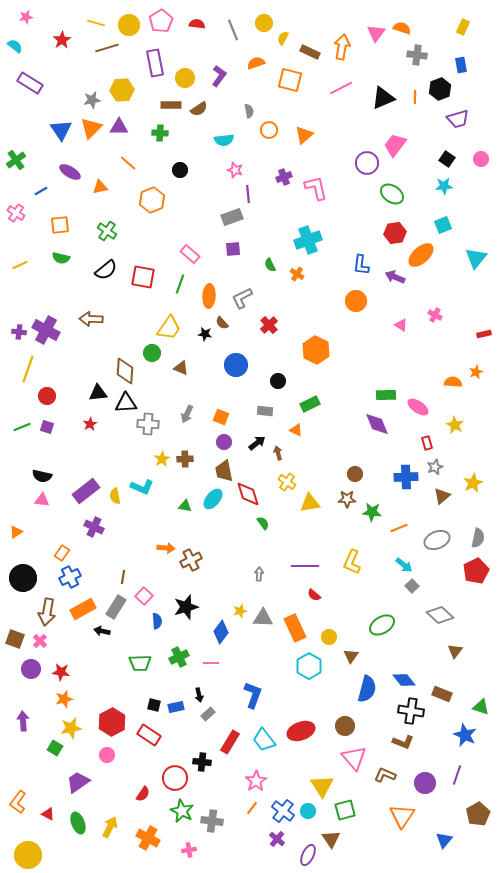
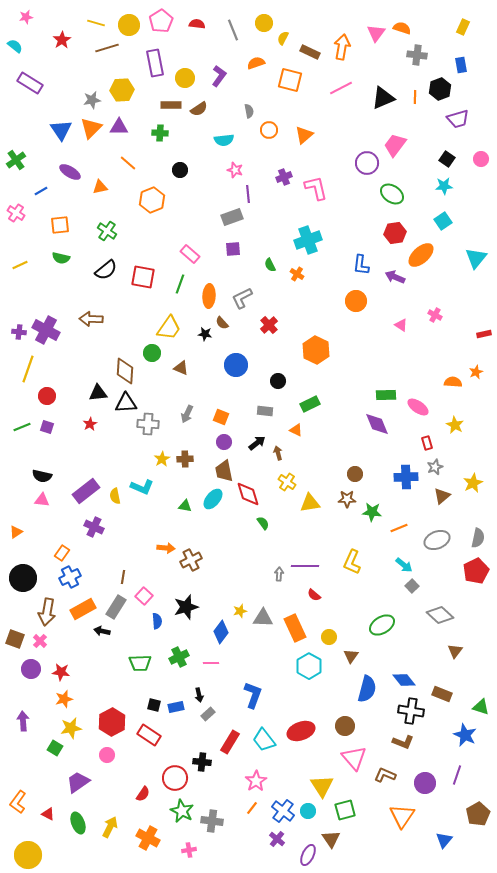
cyan square at (443, 225): moved 4 px up; rotated 12 degrees counterclockwise
gray arrow at (259, 574): moved 20 px right
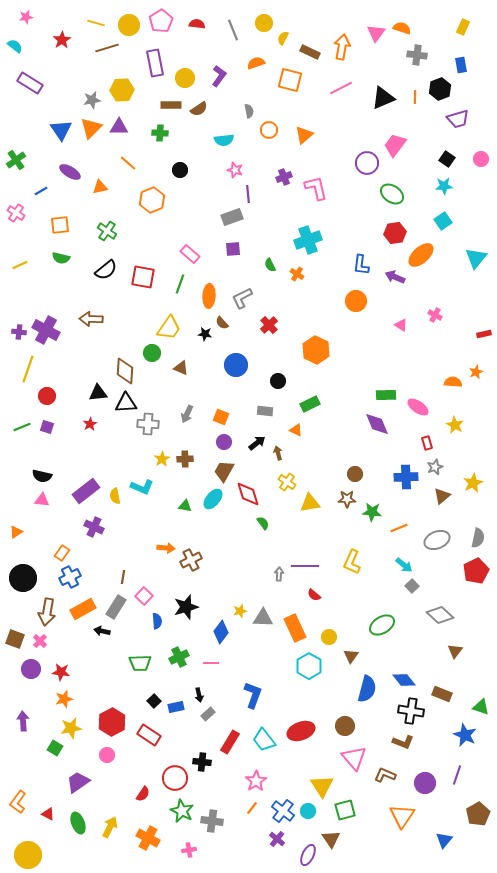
brown trapezoid at (224, 471): rotated 40 degrees clockwise
black square at (154, 705): moved 4 px up; rotated 32 degrees clockwise
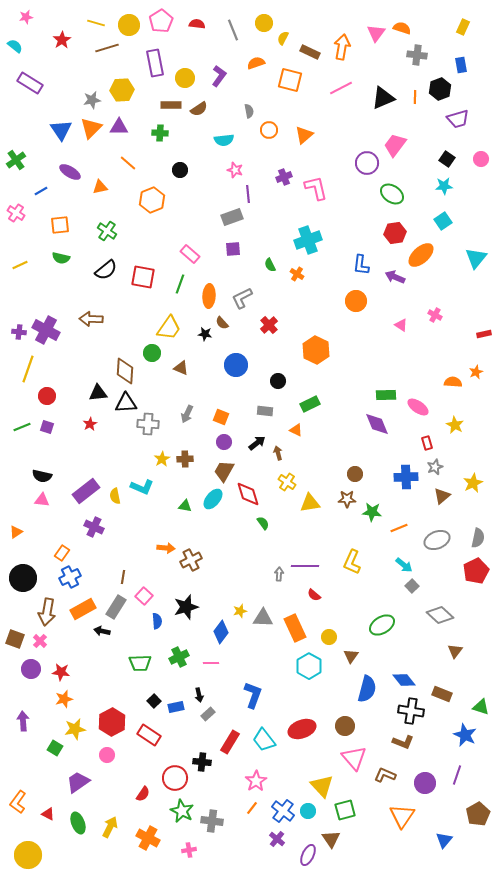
yellow star at (71, 728): moved 4 px right, 1 px down
red ellipse at (301, 731): moved 1 px right, 2 px up
yellow triangle at (322, 786): rotated 10 degrees counterclockwise
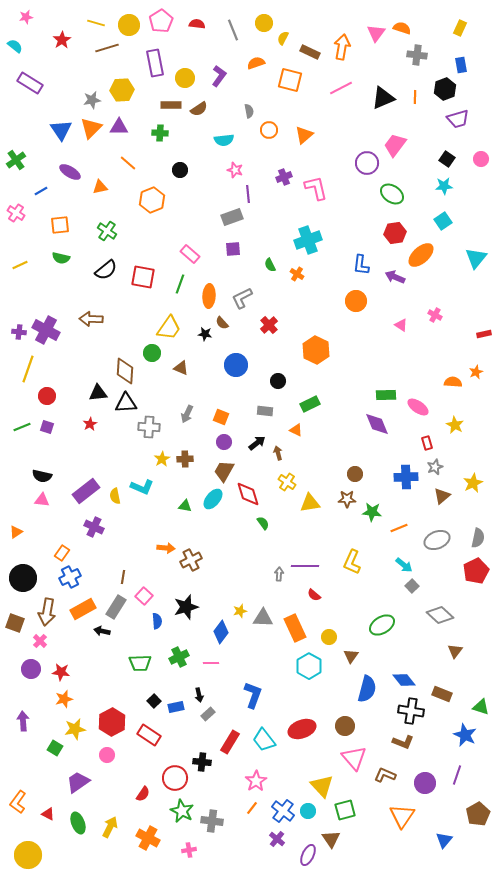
yellow rectangle at (463, 27): moved 3 px left, 1 px down
black hexagon at (440, 89): moved 5 px right
gray cross at (148, 424): moved 1 px right, 3 px down
brown square at (15, 639): moved 16 px up
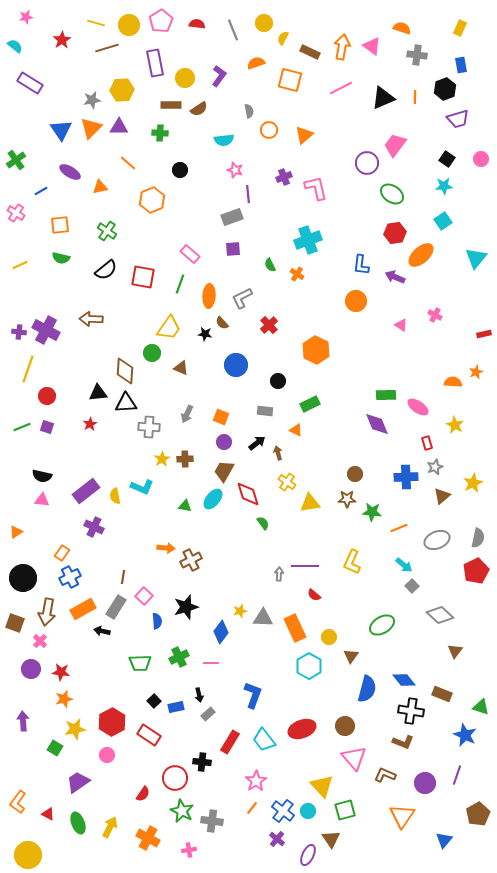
pink triangle at (376, 33): moved 4 px left, 13 px down; rotated 30 degrees counterclockwise
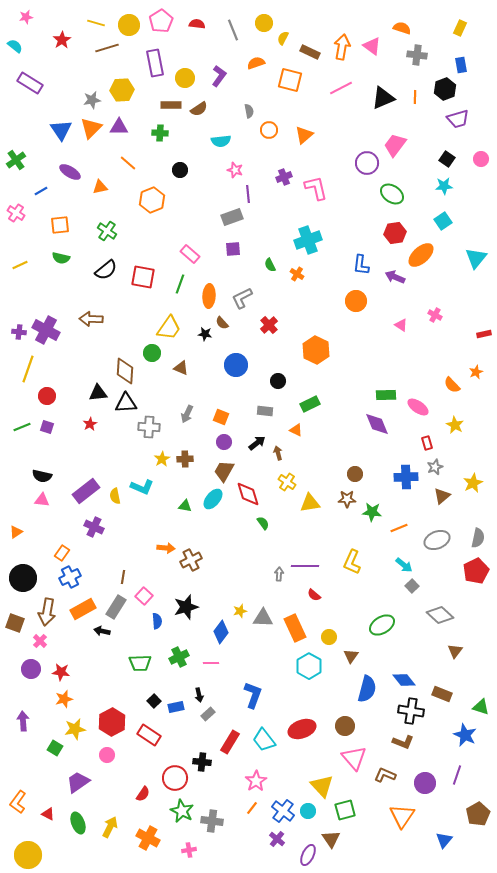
cyan semicircle at (224, 140): moved 3 px left, 1 px down
orange semicircle at (453, 382): moved 1 px left, 3 px down; rotated 138 degrees counterclockwise
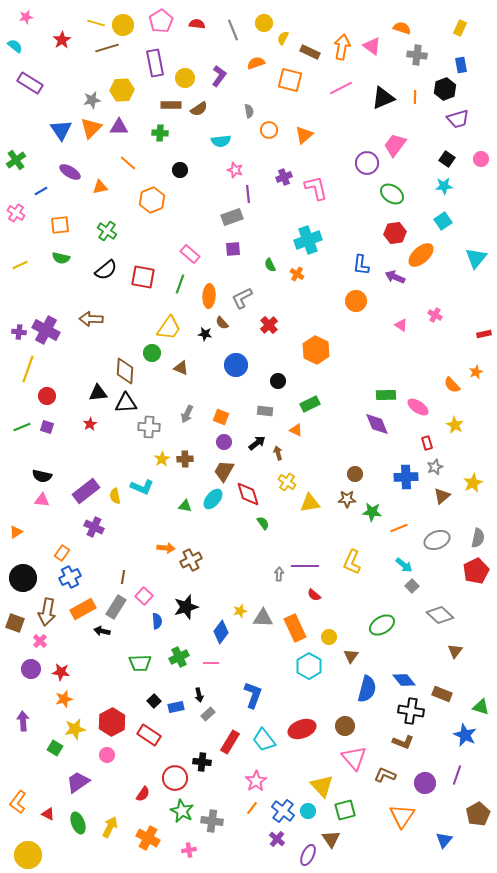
yellow circle at (129, 25): moved 6 px left
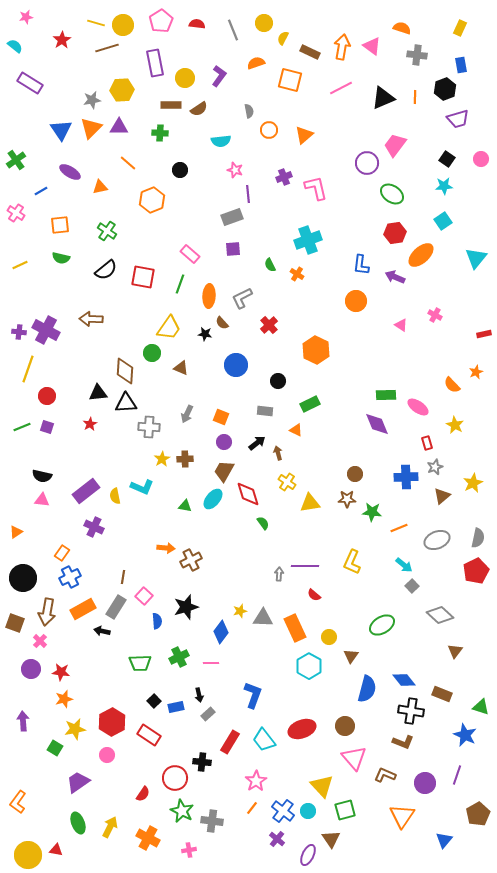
red triangle at (48, 814): moved 8 px right, 36 px down; rotated 16 degrees counterclockwise
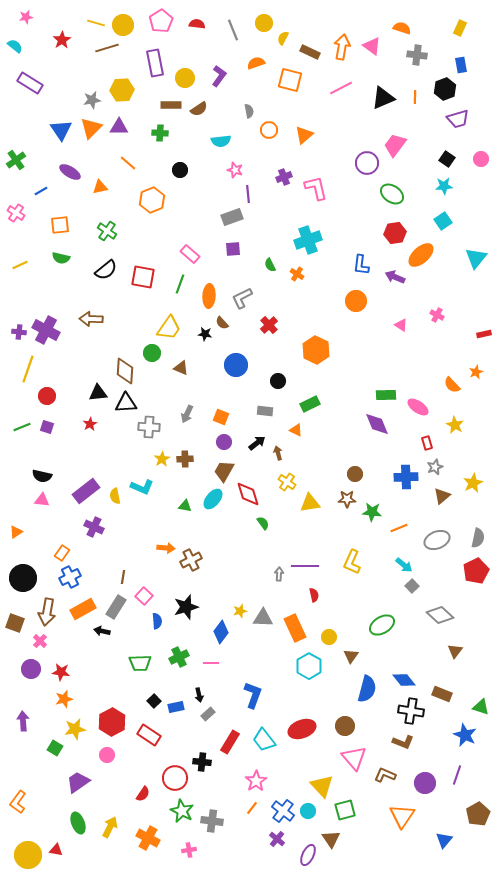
pink cross at (435, 315): moved 2 px right
red semicircle at (314, 595): rotated 144 degrees counterclockwise
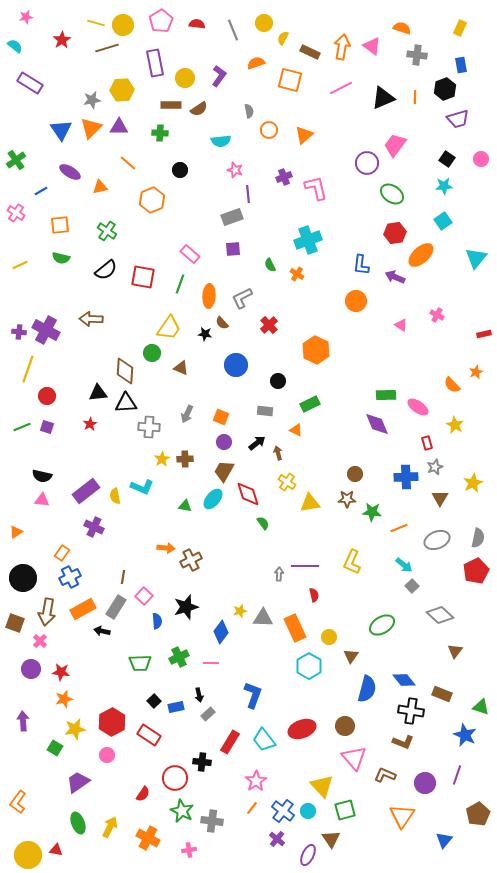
brown triangle at (442, 496): moved 2 px left, 2 px down; rotated 18 degrees counterclockwise
